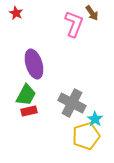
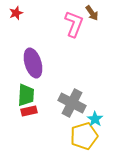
red star: rotated 24 degrees clockwise
purple ellipse: moved 1 px left, 1 px up
green trapezoid: rotated 25 degrees counterclockwise
yellow pentagon: moved 2 px left
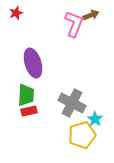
brown arrow: moved 1 px left, 2 px down; rotated 77 degrees counterclockwise
yellow pentagon: moved 2 px left, 1 px up
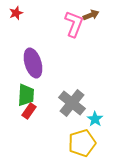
gray cross: rotated 12 degrees clockwise
red rectangle: rotated 42 degrees counterclockwise
yellow pentagon: moved 8 px down
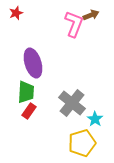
green trapezoid: moved 3 px up
